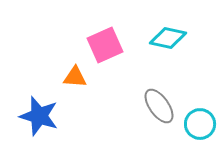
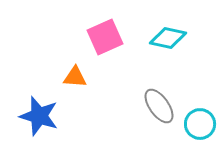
pink square: moved 8 px up
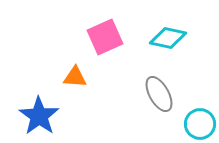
gray ellipse: moved 12 px up; rotated 6 degrees clockwise
blue star: rotated 18 degrees clockwise
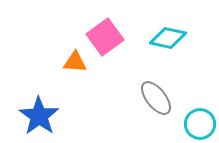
pink square: rotated 12 degrees counterclockwise
orange triangle: moved 15 px up
gray ellipse: moved 3 px left, 4 px down; rotated 9 degrees counterclockwise
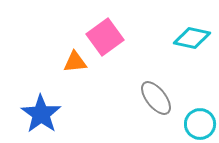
cyan diamond: moved 24 px right
orange triangle: rotated 10 degrees counterclockwise
blue star: moved 2 px right, 2 px up
